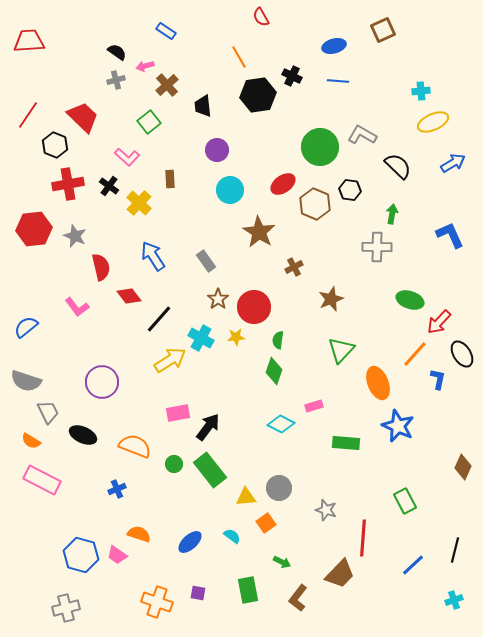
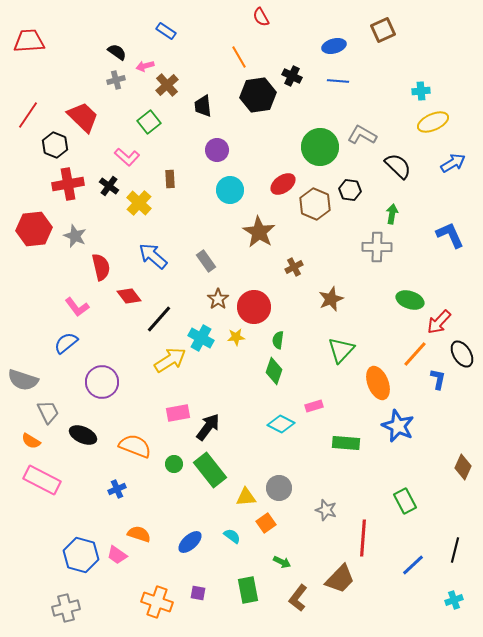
blue arrow at (153, 256): rotated 16 degrees counterclockwise
blue semicircle at (26, 327): moved 40 px right, 16 px down
gray semicircle at (26, 381): moved 3 px left, 1 px up
brown trapezoid at (340, 574): moved 5 px down
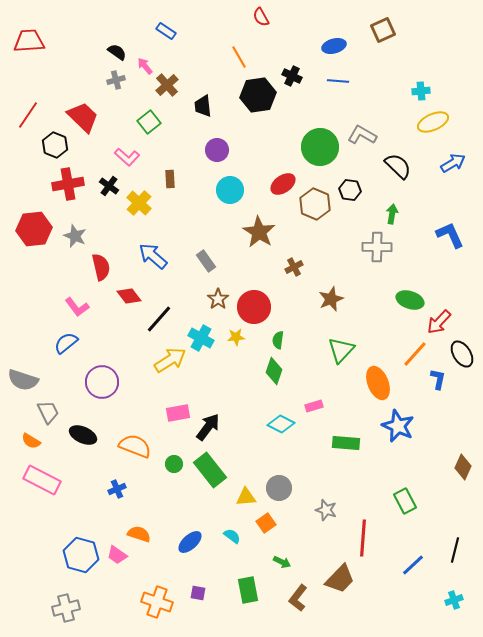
pink arrow at (145, 66): rotated 66 degrees clockwise
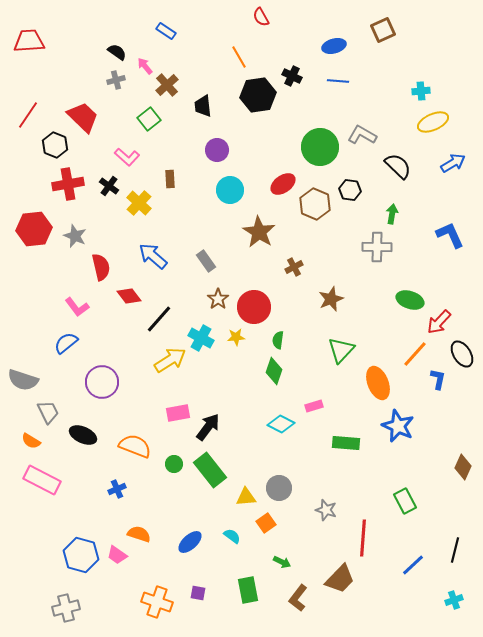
green square at (149, 122): moved 3 px up
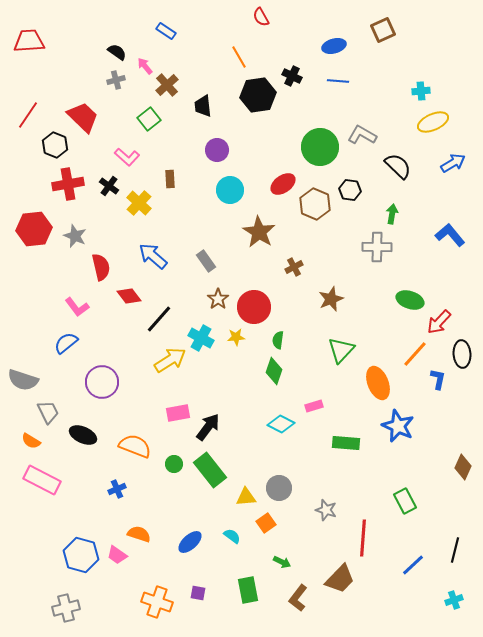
blue L-shape at (450, 235): rotated 16 degrees counterclockwise
black ellipse at (462, 354): rotated 28 degrees clockwise
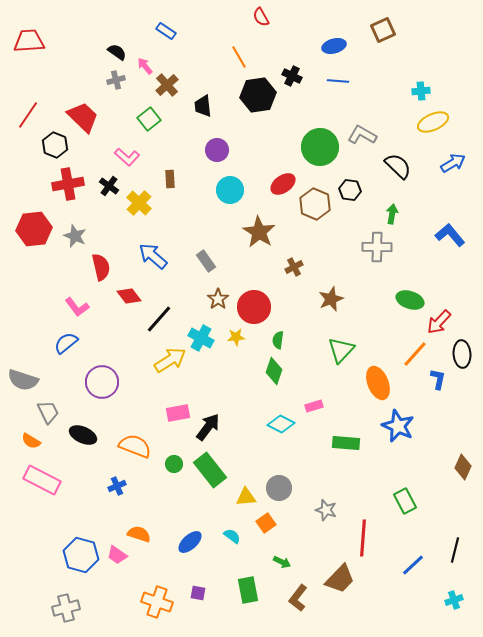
blue cross at (117, 489): moved 3 px up
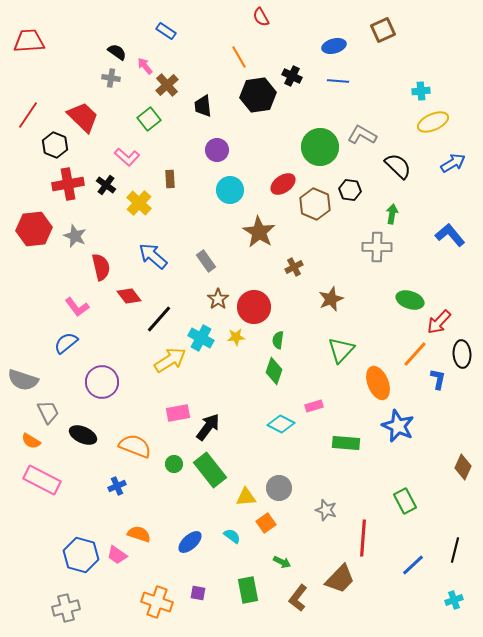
gray cross at (116, 80): moved 5 px left, 2 px up; rotated 24 degrees clockwise
black cross at (109, 186): moved 3 px left, 1 px up
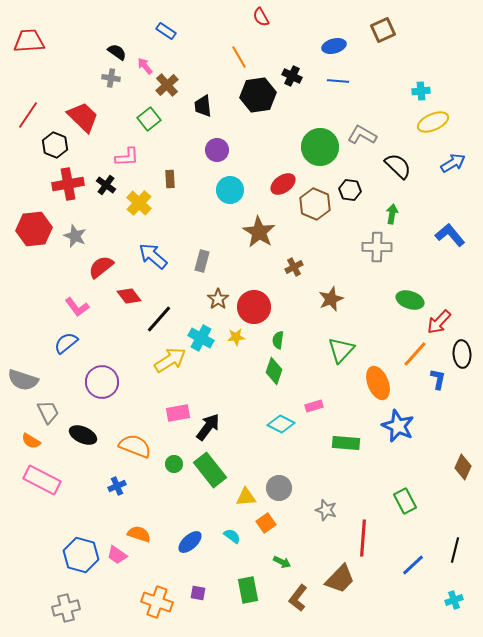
pink L-shape at (127, 157): rotated 45 degrees counterclockwise
gray rectangle at (206, 261): moved 4 px left; rotated 50 degrees clockwise
red semicircle at (101, 267): rotated 116 degrees counterclockwise
